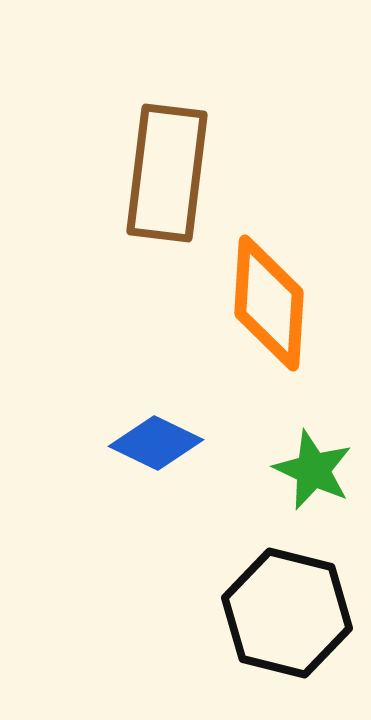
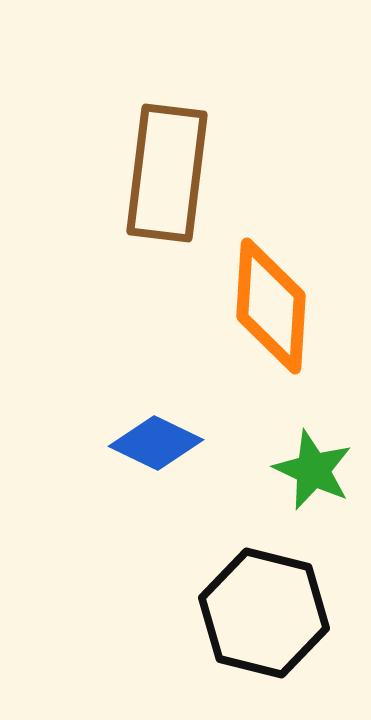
orange diamond: moved 2 px right, 3 px down
black hexagon: moved 23 px left
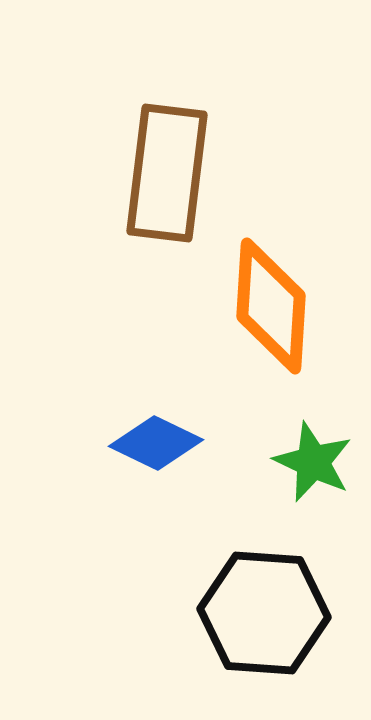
green star: moved 8 px up
black hexagon: rotated 10 degrees counterclockwise
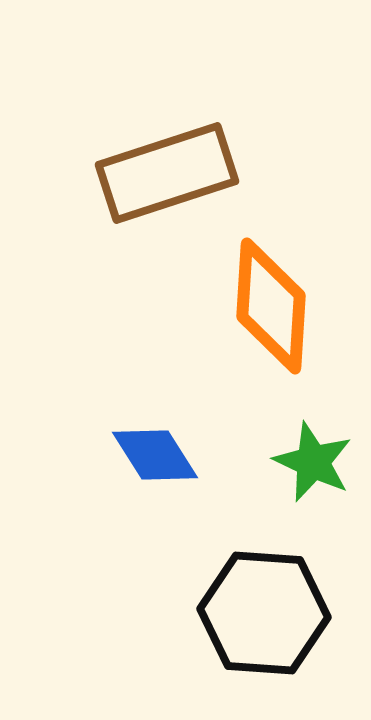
brown rectangle: rotated 65 degrees clockwise
blue diamond: moved 1 px left, 12 px down; rotated 32 degrees clockwise
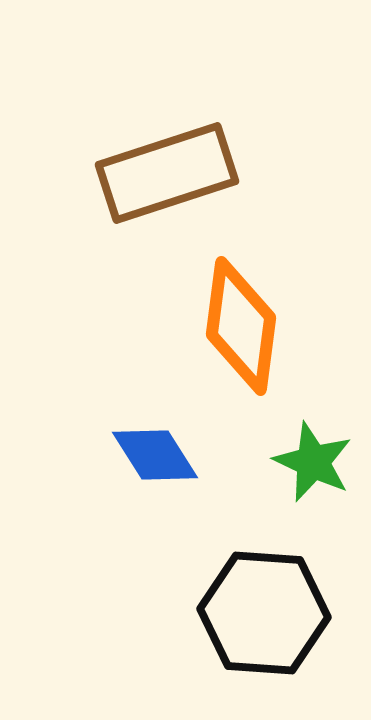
orange diamond: moved 30 px left, 20 px down; rotated 4 degrees clockwise
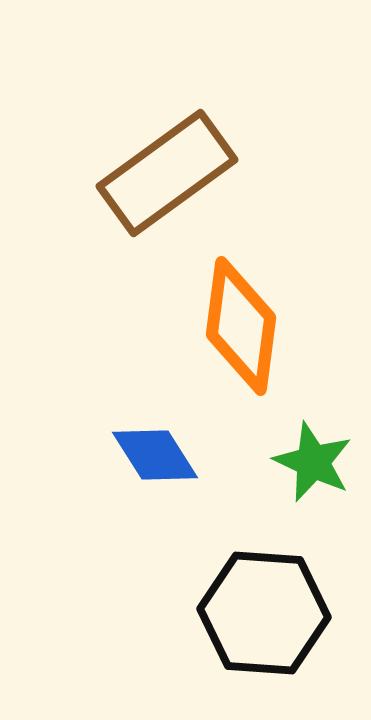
brown rectangle: rotated 18 degrees counterclockwise
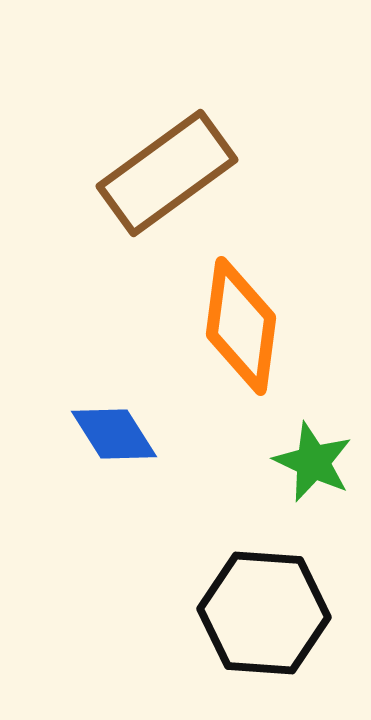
blue diamond: moved 41 px left, 21 px up
